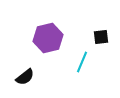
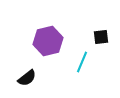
purple hexagon: moved 3 px down
black semicircle: moved 2 px right, 1 px down
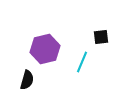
purple hexagon: moved 3 px left, 8 px down
black semicircle: moved 2 px down; rotated 36 degrees counterclockwise
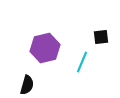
purple hexagon: moved 1 px up
black semicircle: moved 5 px down
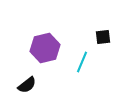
black square: moved 2 px right
black semicircle: rotated 36 degrees clockwise
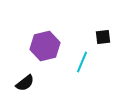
purple hexagon: moved 2 px up
black semicircle: moved 2 px left, 2 px up
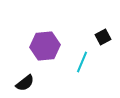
black square: rotated 21 degrees counterclockwise
purple hexagon: rotated 8 degrees clockwise
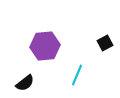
black square: moved 2 px right, 6 px down
cyan line: moved 5 px left, 13 px down
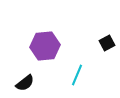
black square: moved 2 px right
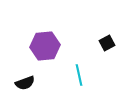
cyan line: moved 2 px right; rotated 35 degrees counterclockwise
black semicircle: rotated 18 degrees clockwise
